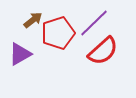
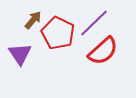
brown arrow: rotated 12 degrees counterclockwise
red pentagon: rotated 28 degrees counterclockwise
purple triangle: rotated 35 degrees counterclockwise
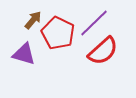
purple triangle: moved 4 px right; rotated 40 degrees counterclockwise
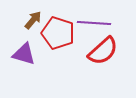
purple line: rotated 48 degrees clockwise
red pentagon: rotated 8 degrees counterclockwise
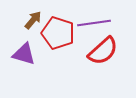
purple line: rotated 12 degrees counterclockwise
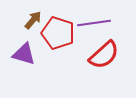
red semicircle: moved 1 px right, 4 px down
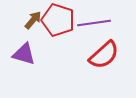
red pentagon: moved 13 px up
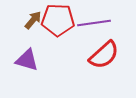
red pentagon: rotated 16 degrees counterclockwise
purple triangle: moved 3 px right, 6 px down
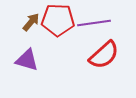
brown arrow: moved 2 px left, 2 px down
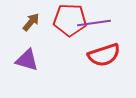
red pentagon: moved 12 px right
red semicircle: rotated 24 degrees clockwise
